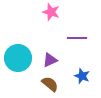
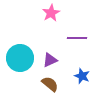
pink star: moved 1 px down; rotated 24 degrees clockwise
cyan circle: moved 2 px right
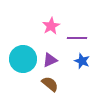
pink star: moved 13 px down
cyan circle: moved 3 px right, 1 px down
blue star: moved 15 px up
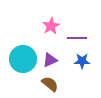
blue star: rotated 21 degrees counterclockwise
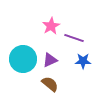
purple line: moved 3 px left; rotated 18 degrees clockwise
blue star: moved 1 px right
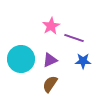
cyan circle: moved 2 px left
brown semicircle: rotated 96 degrees counterclockwise
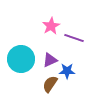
blue star: moved 16 px left, 10 px down
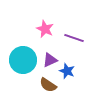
pink star: moved 6 px left, 3 px down; rotated 18 degrees counterclockwise
cyan circle: moved 2 px right, 1 px down
blue star: rotated 21 degrees clockwise
brown semicircle: moved 2 px left, 1 px down; rotated 90 degrees counterclockwise
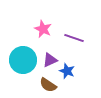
pink star: moved 2 px left
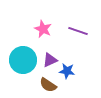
purple line: moved 4 px right, 7 px up
blue star: rotated 14 degrees counterclockwise
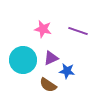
pink star: rotated 12 degrees counterclockwise
purple triangle: moved 1 px right, 2 px up
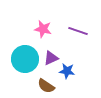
cyan circle: moved 2 px right, 1 px up
brown semicircle: moved 2 px left, 1 px down
